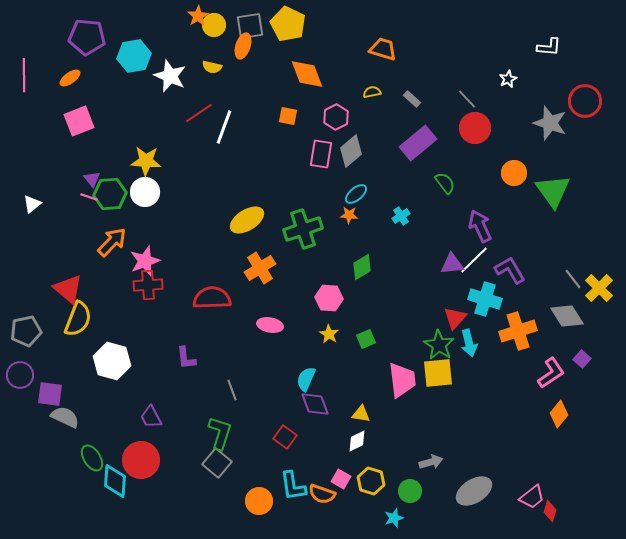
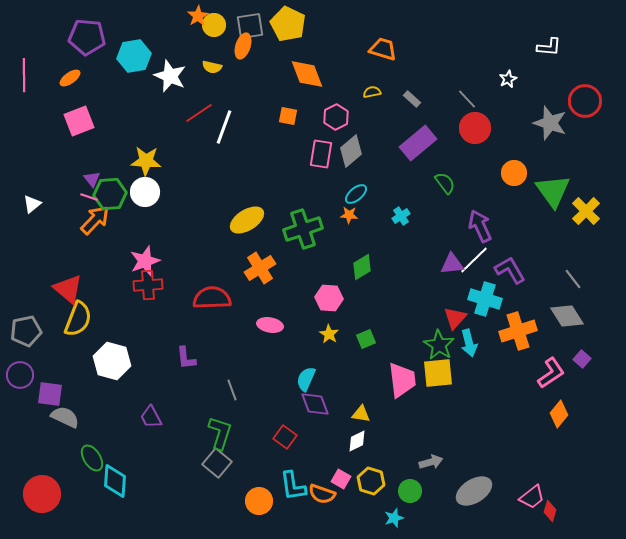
orange arrow at (112, 242): moved 17 px left, 22 px up
yellow cross at (599, 288): moved 13 px left, 77 px up
red circle at (141, 460): moved 99 px left, 34 px down
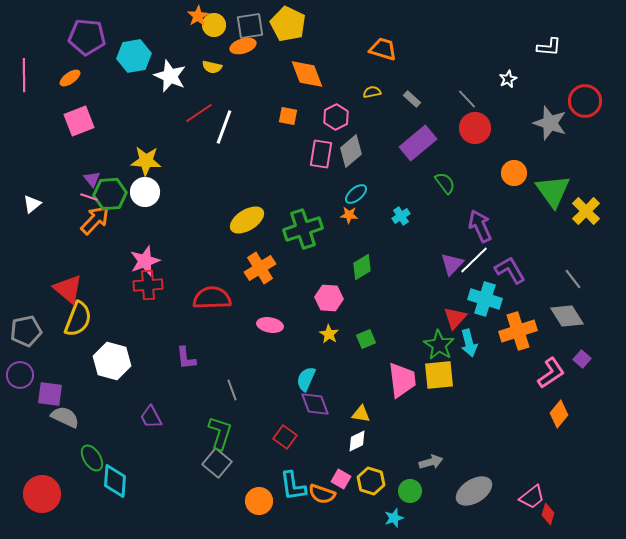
orange ellipse at (243, 46): rotated 55 degrees clockwise
purple triangle at (452, 264): rotated 40 degrees counterclockwise
yellow square at (438, 373): moved 1 px right, 2 px down
red diamond at (550, 511): moved 2 px left, 3 px down
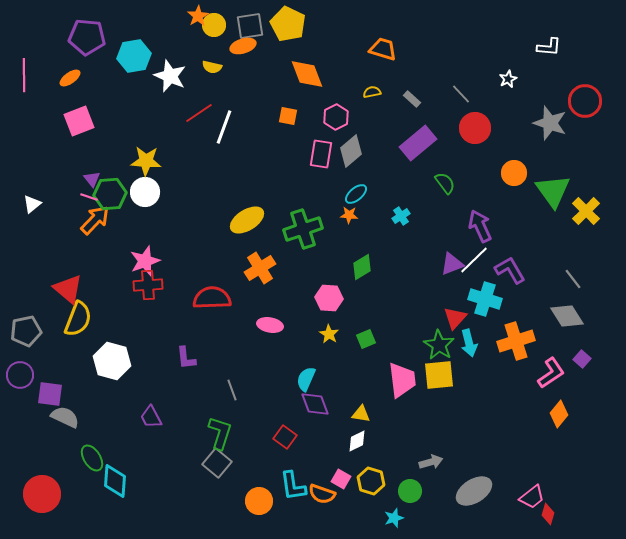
gray line at (467, 99): moved 6 px left, 5 px up
purple triangle at (452, 264): rotated 25 degrees clockwise
orange cross at (518, 331): moved 2 px left, 10 px down
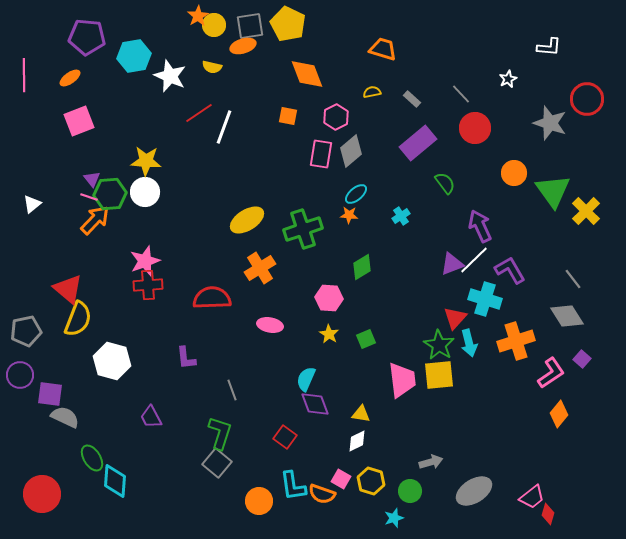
red circle at (585, 101): moved 2 px right, 2 px up
